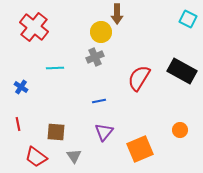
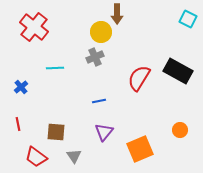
black rectangle: moved 4 px left
blue cross: rotated 16 degrees clockwise
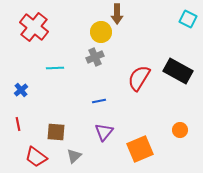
blue cross: moved 3 px down
gray triangle: rotated 21 degrees clockwise
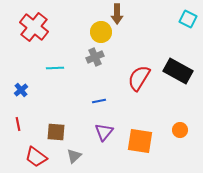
orange square: moved 8 px up; rotated 32 degrees clockwise
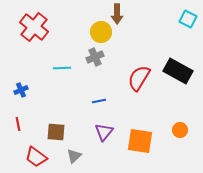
cyan line: moved 7 px right
blue cross: rotated 16 degrees clockwise
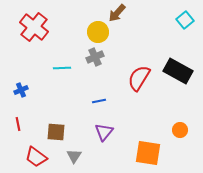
brown arrow: moved 1 px up; rotated 42 degrees clockwise
cyan square: moved 3 px left, 1 px down; rotated 24 degrees clockwise
yellow circle: moved 3 px left
orange square: moved 8 px right, 12 px down
gray triangle: rotated 14 degrees counterclockwise
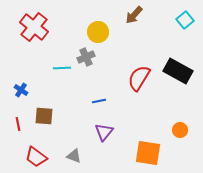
brown arrow: moved 17 px right, 2 px down
gray cross: moved 9 px left
blue cross: rotated 32 degrees counterclockwise
brown square: moved 12 px left, 16 px up
gray triangle: rotated 42 degrees counterclockwise
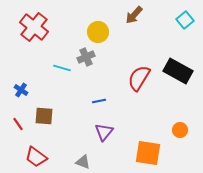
cyan line: rotated 18 degrees clockwise
red line: rotated 24 degrees counterclockwise
gray triangle: moved 9 px right, 6 px down
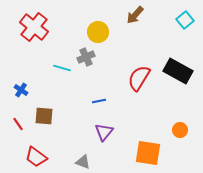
brown arrow: moved 1 px right
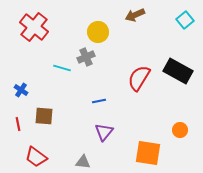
brown arrow: rotated 24 degrees clockwise
red line: rotated 24 degrees clockwise
gray triangle: rotated 14 degrees counterclockwise
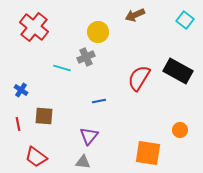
cyan square: rotated 12 degrees counterclockwise
purple triangle: moved 15 px left, 4 px down
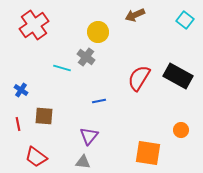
red cross: moved 2 px up; rotated 16 degrees clockwise
gray cross: rotated 30 degrees counterclockwise
black rectangle: moved 5 px down
orange circle: moved 1 px right
